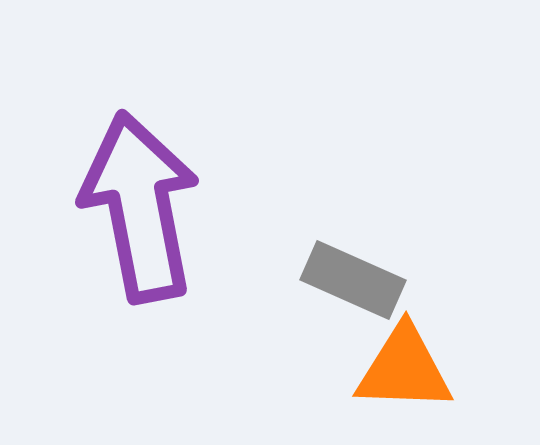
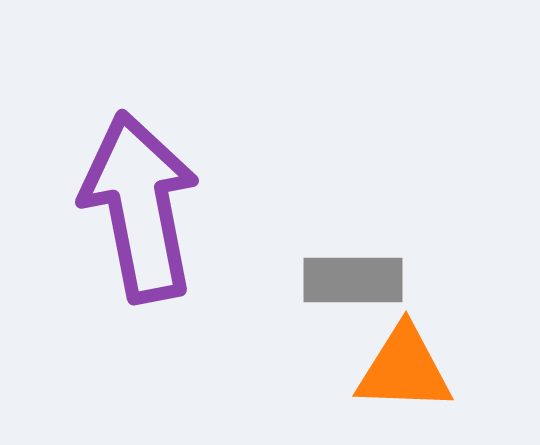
gray rectangle: rotated 24 degrees counterclockwise
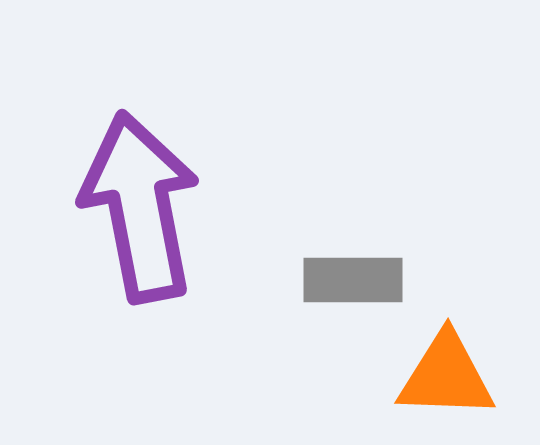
orange triangle: moved 42 px right, 7 px down
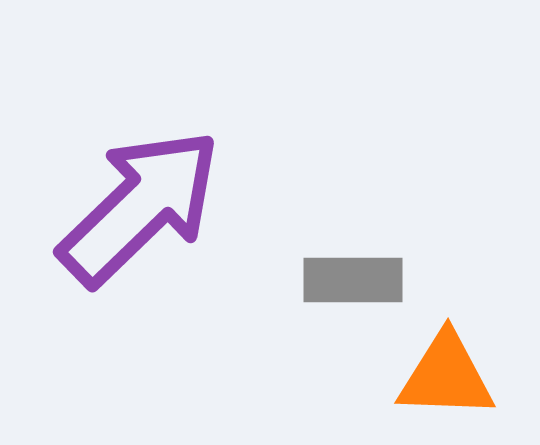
purple arrow: rotated 57 degrees clockwise
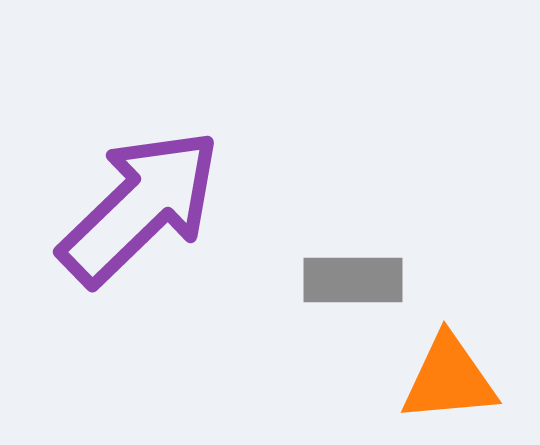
orange triangle: moved 3 px right, 3 px down; rotated 7 degrees counterclockwise
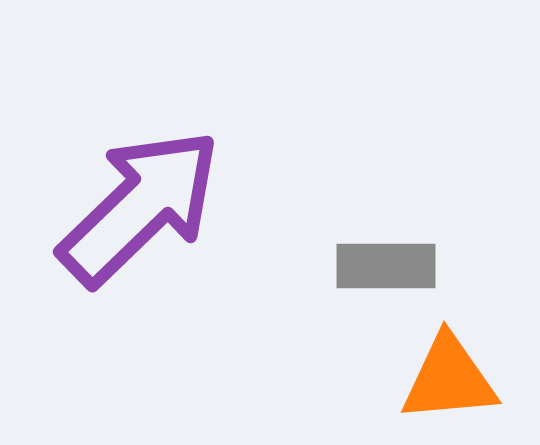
gray rectangle: moved 33 px right, 14 px up
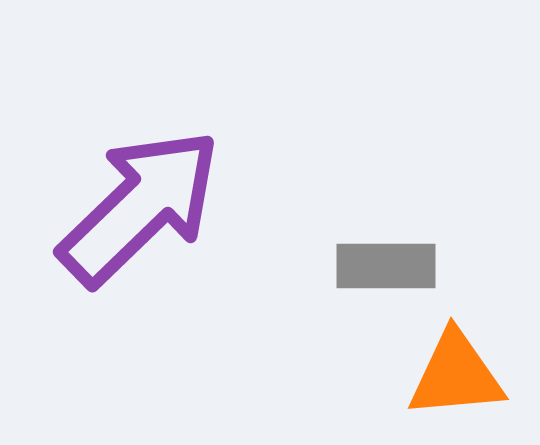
orange triangle: moved 7 px right, 4 px up
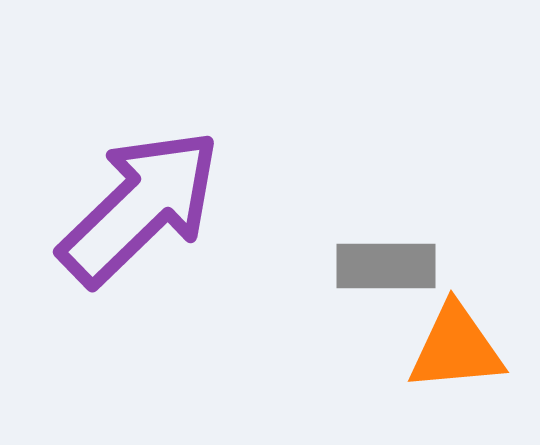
orange triangle: moved 27 px up
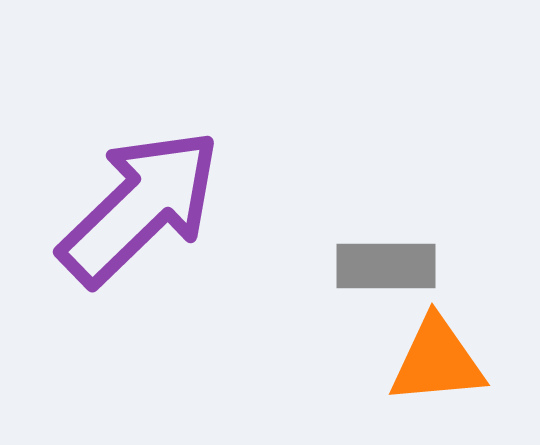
orange triangle: moved 19 px left, 13 px down
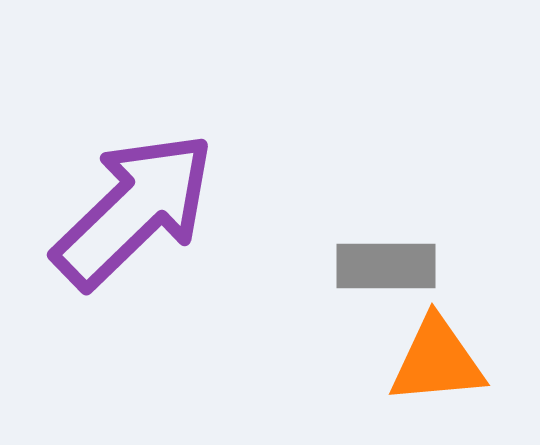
purple arrow: moved 6 px left, 3 px down
